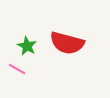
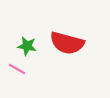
green star: rotated 18 degrees counterclockwise
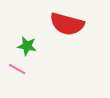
red semicircle: moved 19 px up
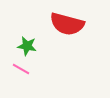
pink line: moved 4 px right
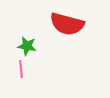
pink line: rotated 54 degrees clockwise
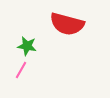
pink line: moved 1 px down; rotated 36 degrees clockwise
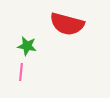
pink line: moved 2 px down; rotated 24 degrees counterclockwise
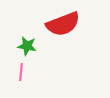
red semicircle: moved 4 px left; rotated 36 degrees counterclockwise
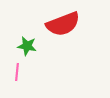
pink line: moved 4 px left
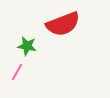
pink line: rotated 24 degrees clockwise
